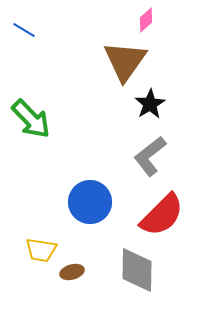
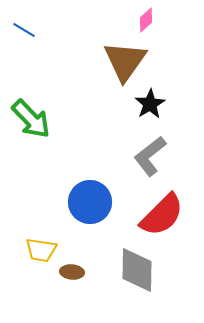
brown ellipse: rotated 20 degrees clockwise
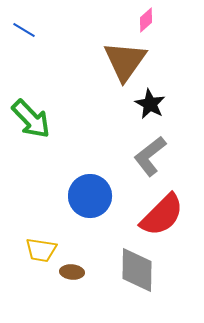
black star: rotated 12 degrees counterclockwise
blue circle: moved 6 px up
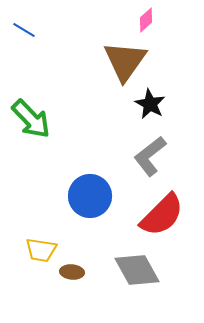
gray diamond: rotated 30 degrees counterclockwise
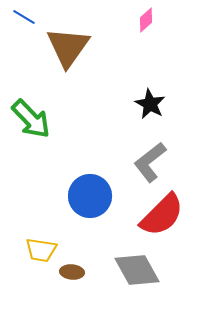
blue line: moved 13 px up
brown triangle: moved 57 px left, 14 px up
gray L-shape: moved 6 px down
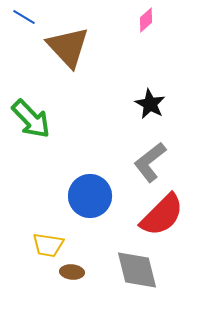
brown triangle: rotated 18 degrees counterclockwise
yellow trapezoid: moved 7 px right, 5 px up
gray diamond: rotated 15 degrees clockwise
